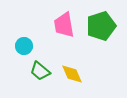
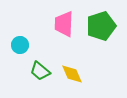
pink trapezoid: moved 1 px up; rotated 12 degrees clockwise
cyan circle: moved 4 px left, 1 px up
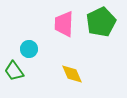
green pentagon: moved 4 px up; rotated 8 degrees counterclockwise
cyan circle: moved 9 px right, 4 px down
green trapezoid: moved 26 px left; rotated 15 degrees clockwise
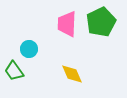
pink trapezoid: moved 3 px right
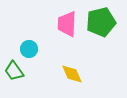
green pentagon: rotated 12 degrees clockwise
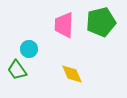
pink trapezoid: moved 3 px left, 1 px down
green trapezoid: moved 3 px right, 1 px up
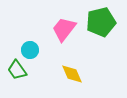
pink trapezoid: moved 4 px down; rotated 36 degrees clockwise
cyan circle: moved 1 px right, 1 px down
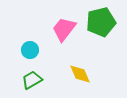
green trapezoid: moved 15 px right, 10 px down; rotated 95 degrees clockwise
yellow diamond: moved 8 px right
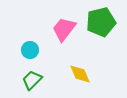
green trapezoid: rotated 15 degrees counterclockwise
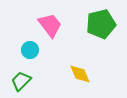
green pentagon: moved 2 px down
pink trapezoid: moved 14 px left, 4 px up; rotated 104 degrees clockwise
green trapezoid: moved 11 px left, 1 px down
